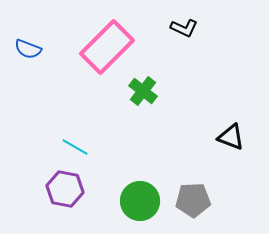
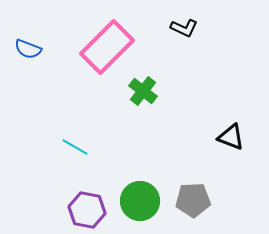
purple hexagon: moved 22 px right, 21 px down
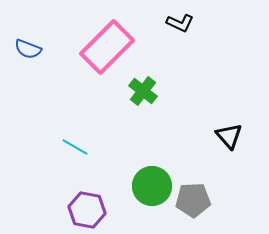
black L-shape: moved 4 px left, 5 px up
black triangle: moved 2 px left, 1 px up; rotated 28 degrees clockwise
green circle: moved 12 px right, 15 px up
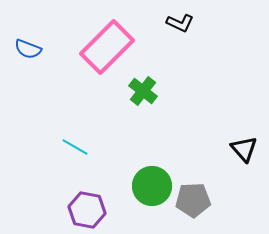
black triangle: moved 15 px right, 13 px down
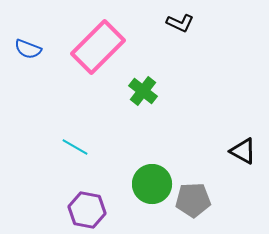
pink rectangle: moved 9 px left
black triangle: moved 1 px left, 2 px down; rotated 20 degrees counterclockwise
green circle: moved 2 px up
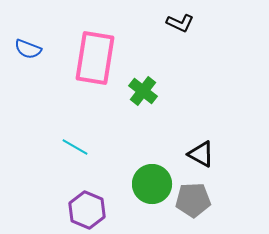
pink rectangle: moved 3 px left, 11 px down; rotated 36 degrees counterclockwise
black triangle: moved 42 px left, 3 px down
purple hexagon: rotated 12 degrees clockwise
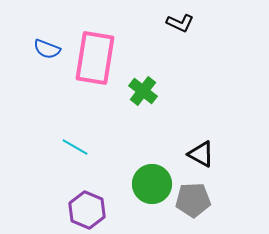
blue semicircle: moved 19 px right
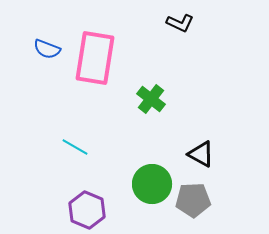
green cross: moved 8 px right, 8 px down
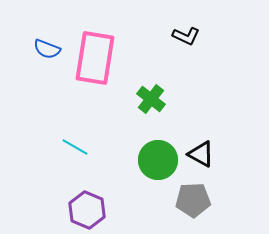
black L-shape: moved 6 px right, 13 px down
green circle: moved 6 px right, 24 px up
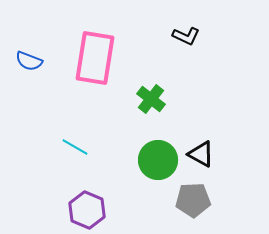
blue semicircle: moved 18 px left, 12 px down
